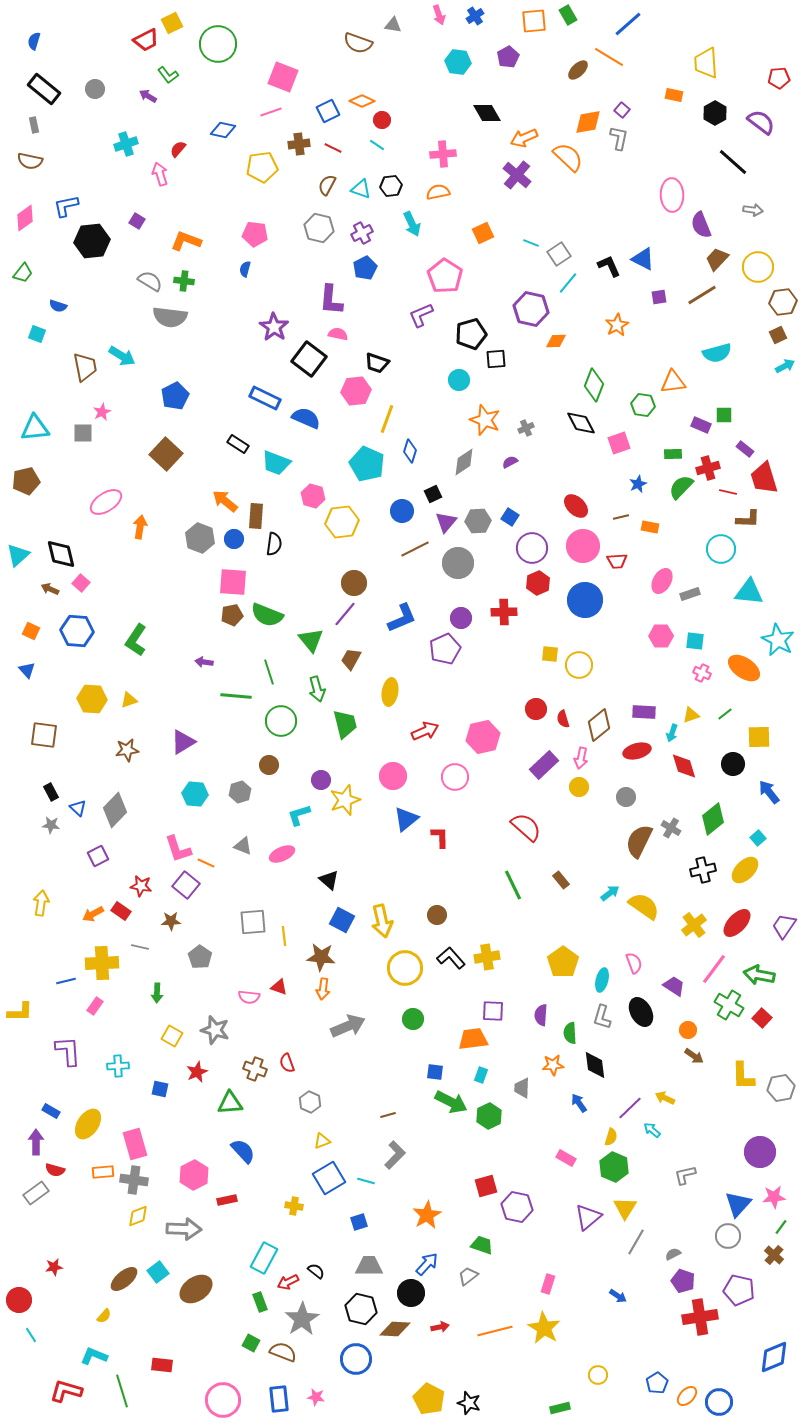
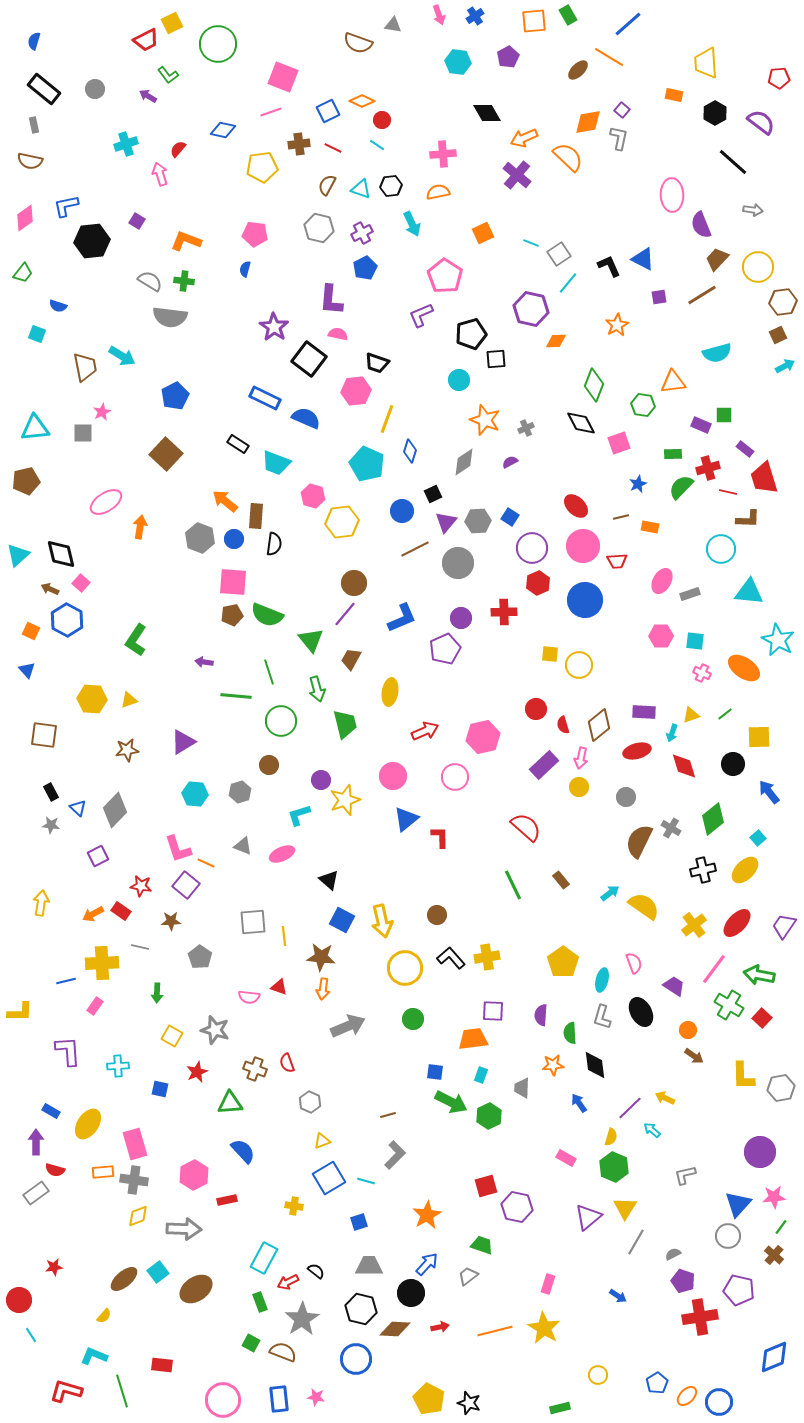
blue hexagon at (77, 631): moved 10 px left, 11 px up; rotated 24 degrees clockwise
red semicircle at (563, 719): moved 6 px down
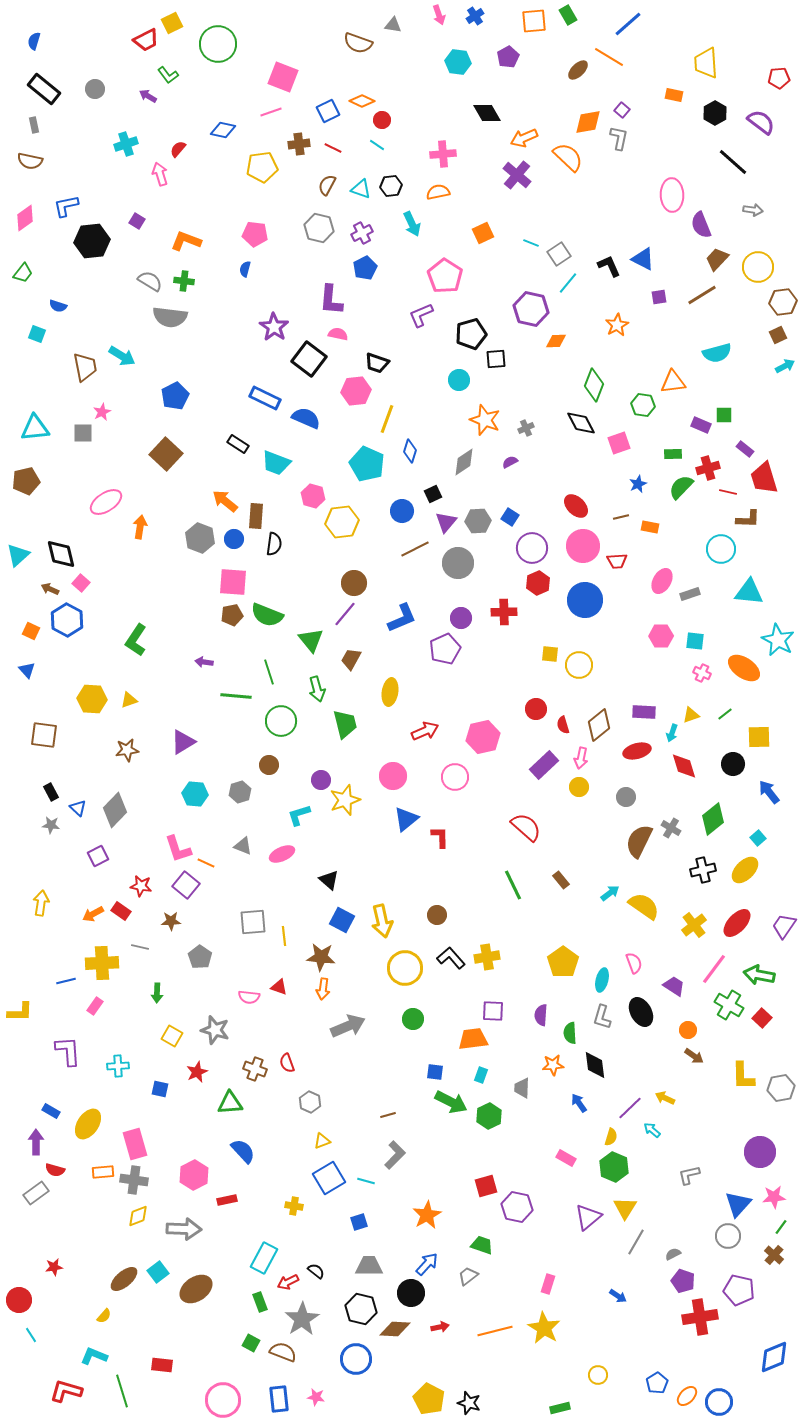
gray L-shape at (685, 1175): moved 4 px right
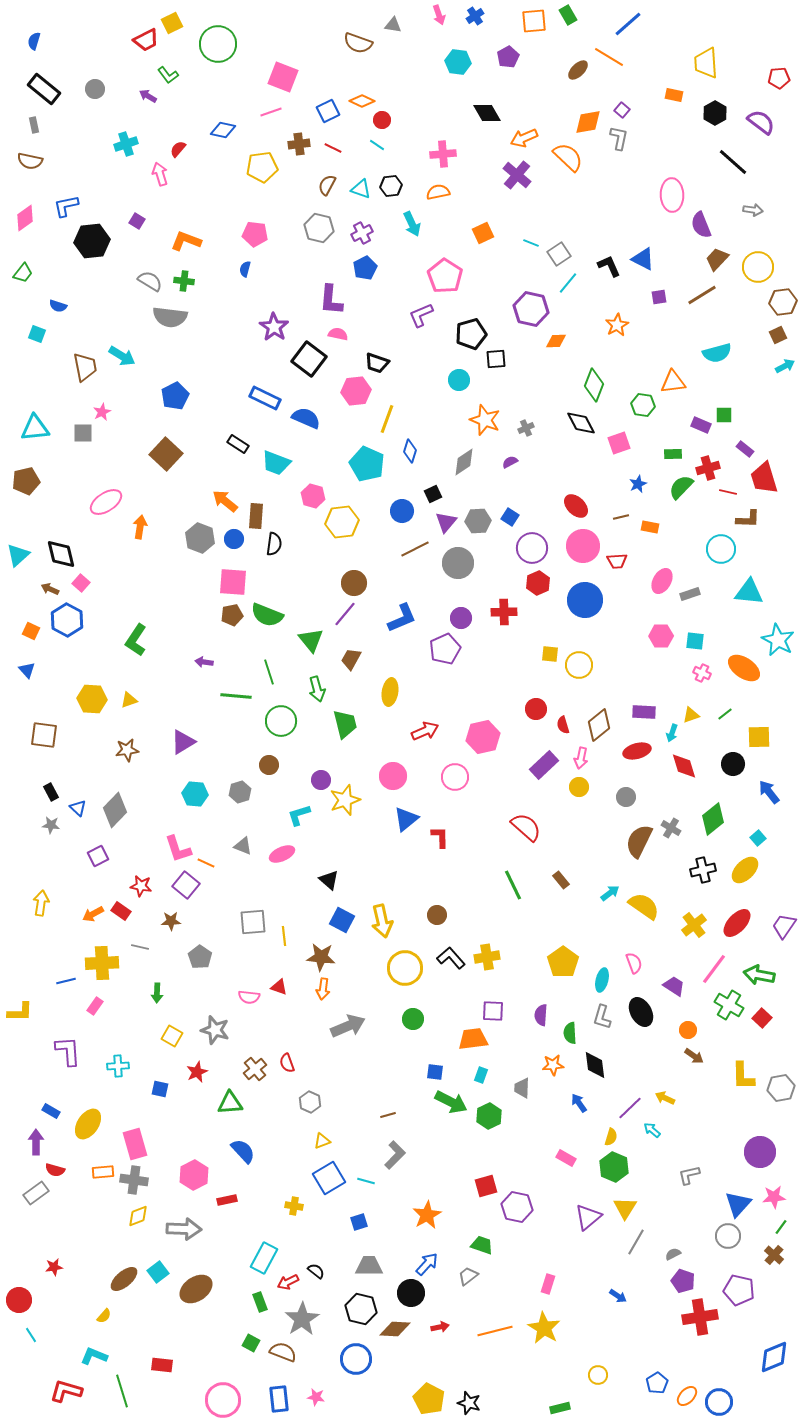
brown cross at (255, 1069): rotated 30 degrees clockwise
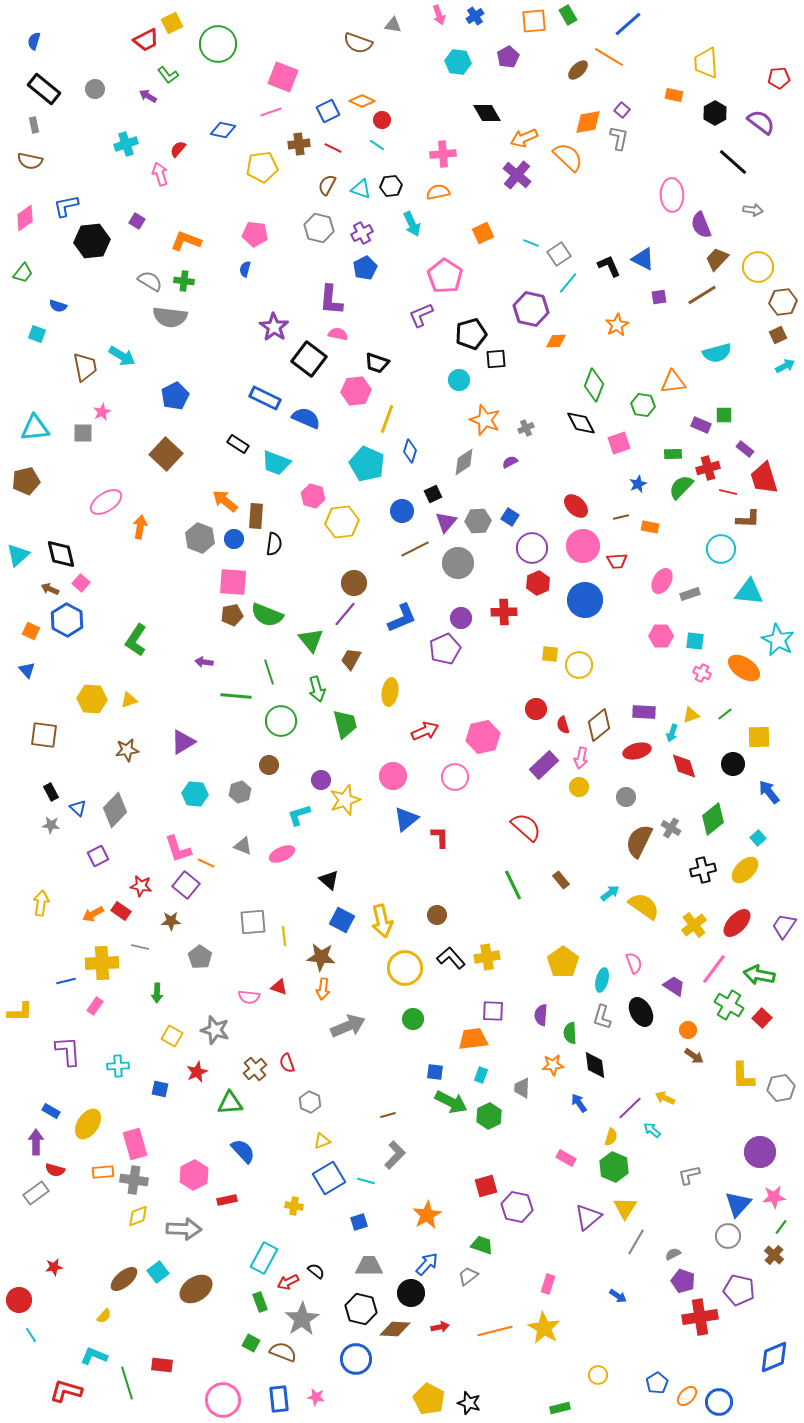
green line at (122, 1391): moved 5 px right, 8 px up
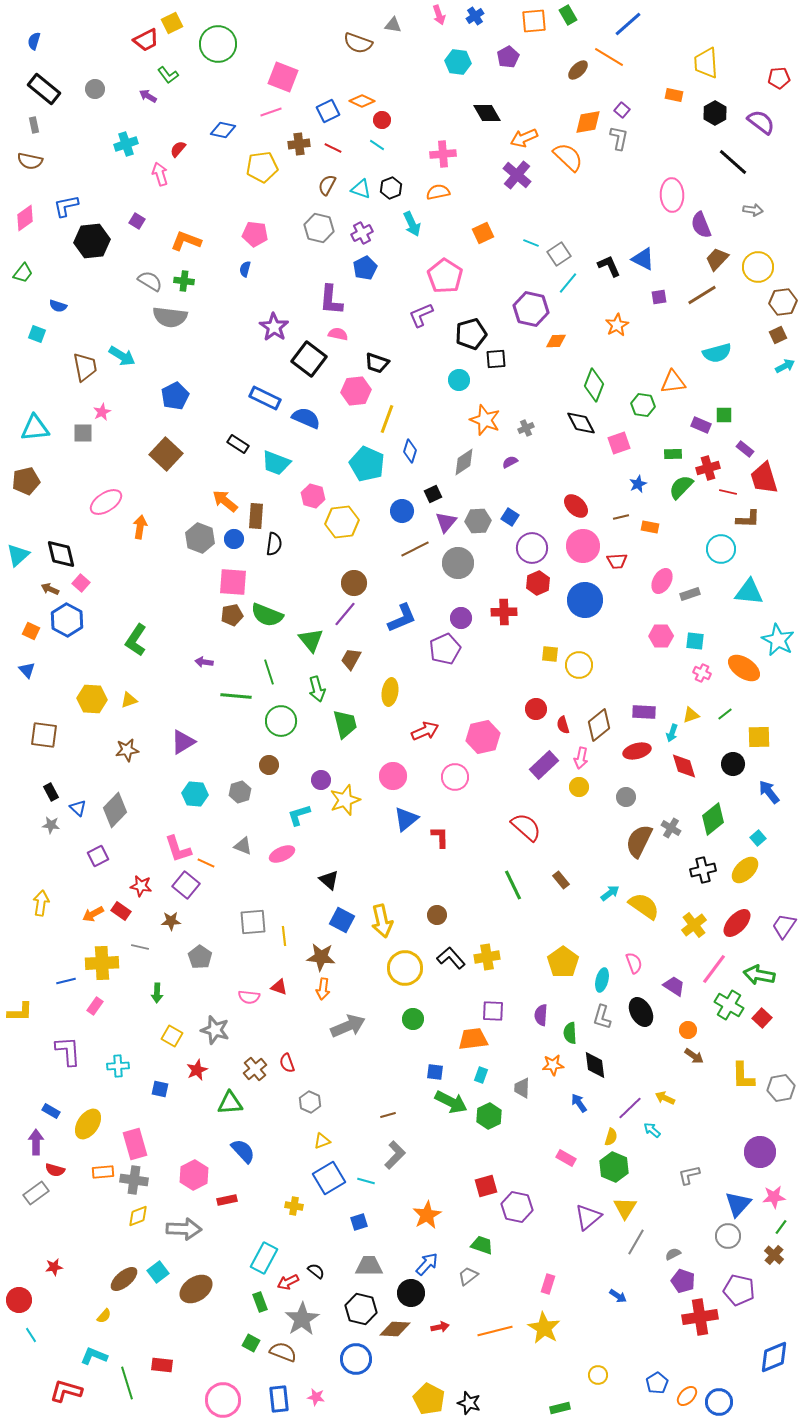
black hexagon at (391, 186): moved 2 px down; rotated 15 degrees counterclockwise
red star at (197, 1072): moved 2 px up
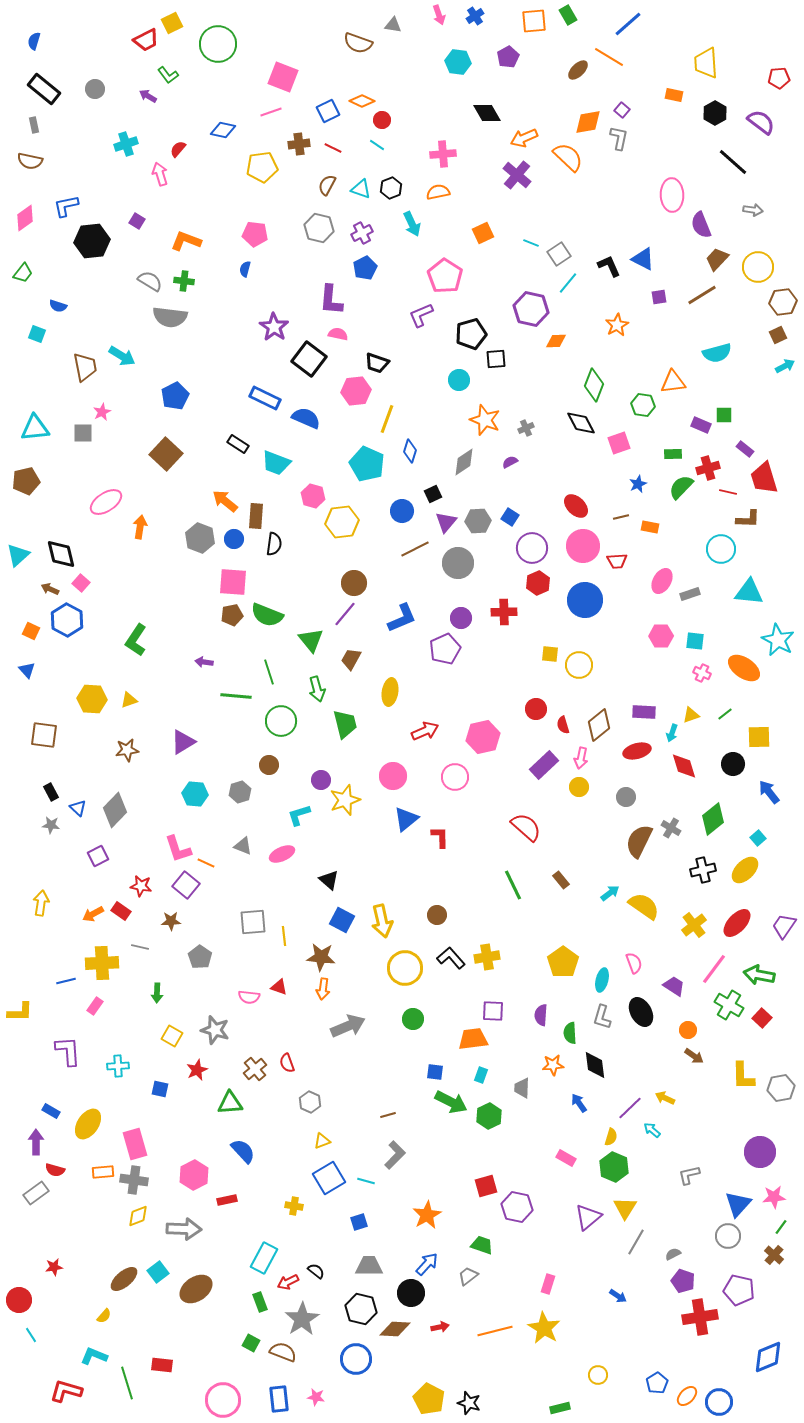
blue diamond at (774, 1357): moved 6 px left
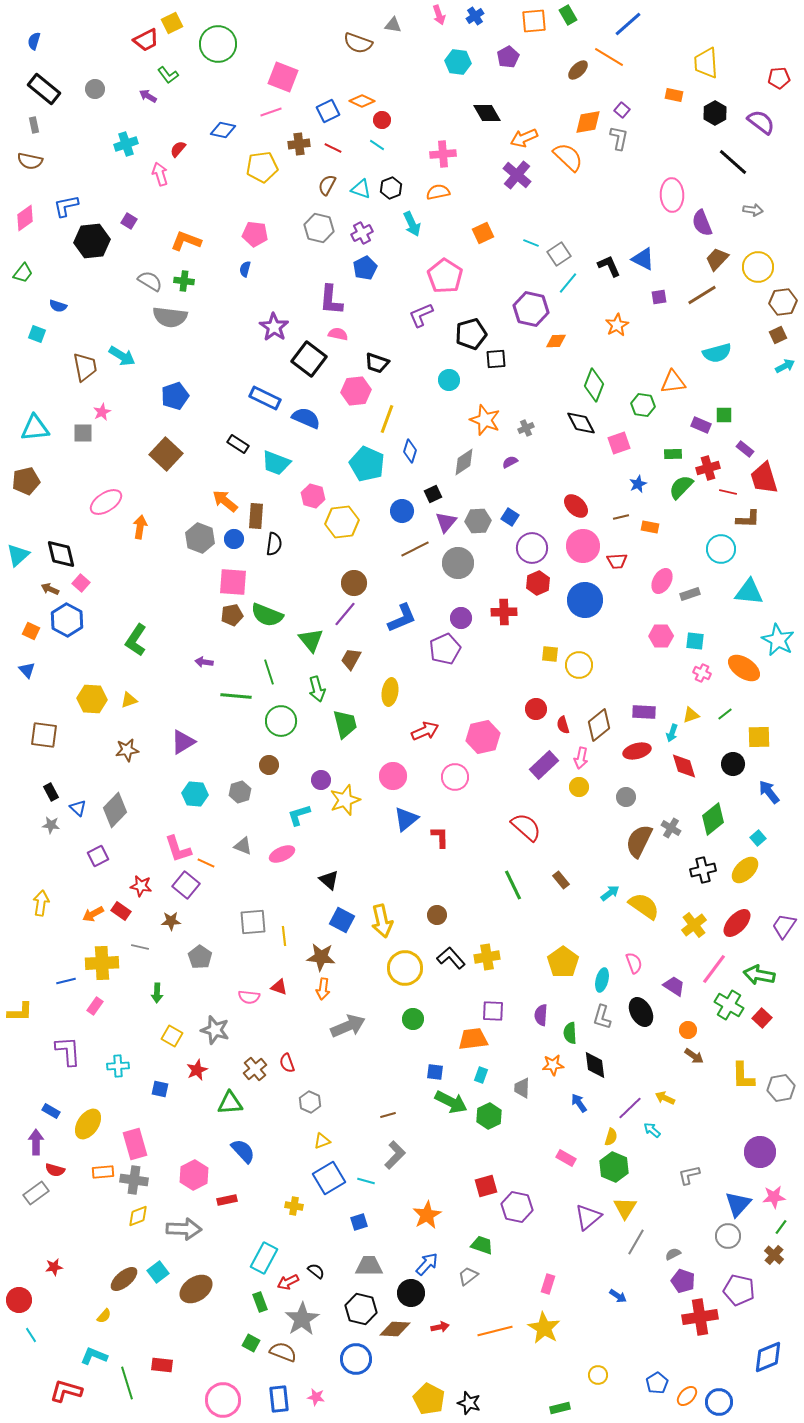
purple square at (137, 221): moved 8 px left
purple semicircle at (701, 225): moved 1 px right, 2 px up
cyan circle at (459, 380): moved 10 px left
blue pentagon at (175, 396): rotated 8 degrees clockwise
